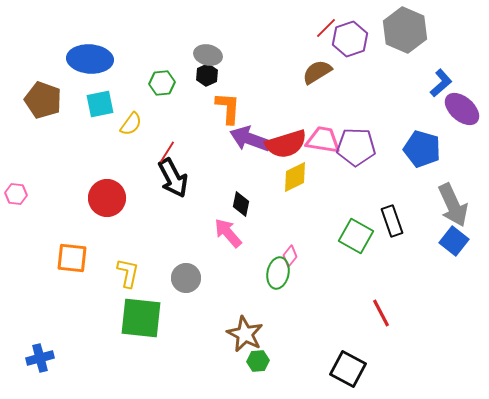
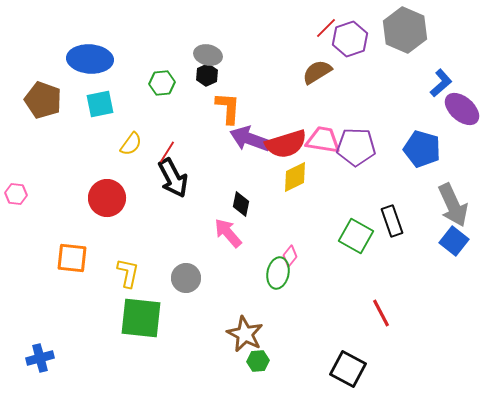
yellow semicircle at (131, 124): moved 20 px down
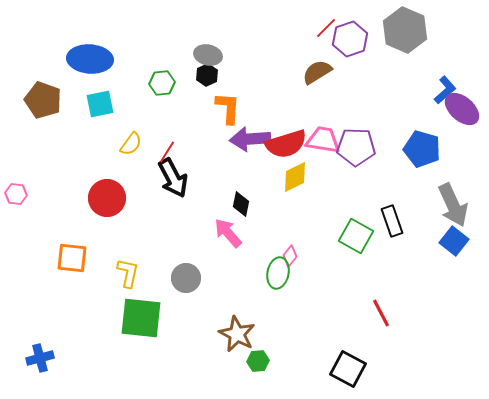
blue L-shape at (441, 83): moved 4 px right, 7 px down
purple arrow at (250, 139): rotated 24 degrees counterclockwise
brown star at (245, 334): moved 8 px left
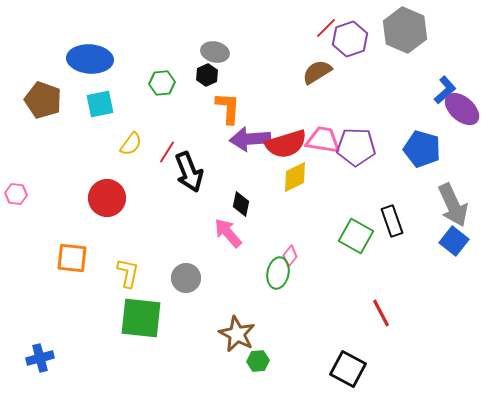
gray ellipse at (208, 55): moved 7 px right, 3 px up
black arrow at (173, 178): moved 16 px right, 6 px up; rotated 6 degrees clockwise
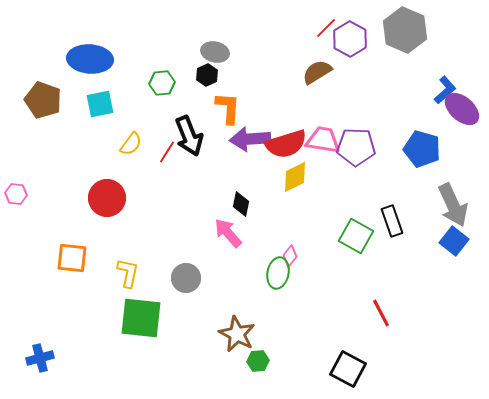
purple hexagon at (350, 39): rotated 12 degrees counterclockwise
black arrow at (189, 172): moved 36 px up
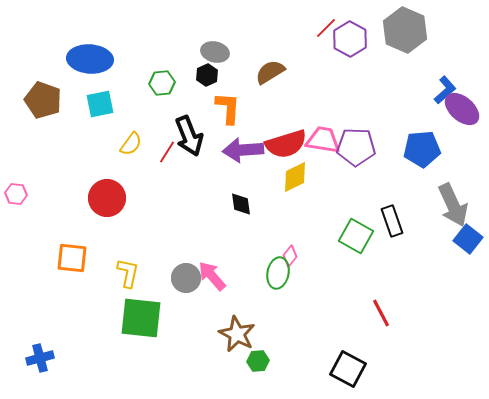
brown semicircle at (317, 72): moved 47 px left
purple arrow at (250, 139): moved 7 px left, 11 px down
blue pentagon at (422, 149): rotated 21 degrees counterclockwise
black diamond at (241, 204): rotated 20 degrees counterclockwise
pink arrow at (228, 233): moved 16 px left, 43 px down
blue square at (454, 241): moved 14 px right, 2 px up
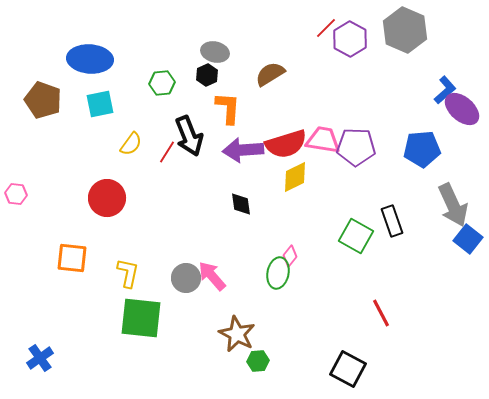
brown semicircle at (270, 72): moved 2 px down
blue cross at (40, 358): rotated 20 degrees counterclockwise
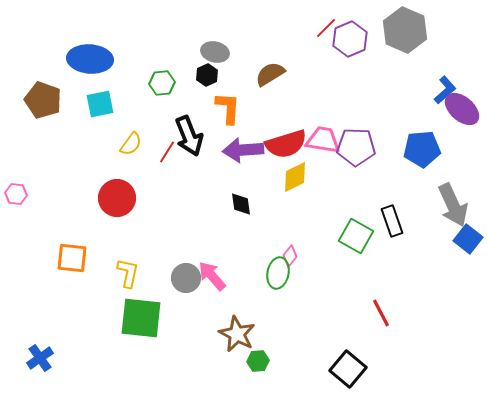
purple hexagon at (350, 39): rotated 8 degrees clockwise
red circle at (107, 198): moved 10 px right
black square at (348, 369): rotated 12 degrees clockwise
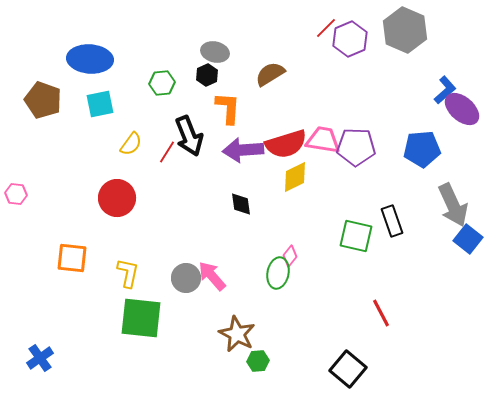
green square at (356, 236): rotated 16 degrees counterclockwise
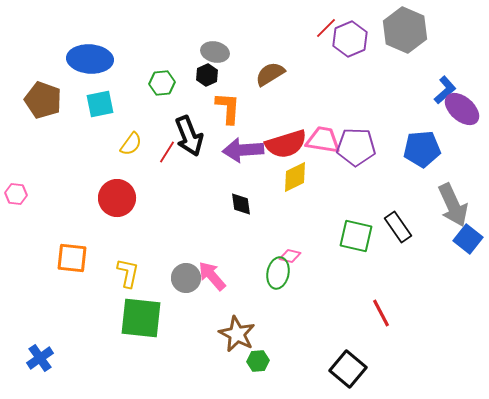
black rectangle at (392, 221): moved 6 px right, 6 px down; rotated 16 degrees counterclockwise
pink diamond at (290, 256): rotated 65 degrees clockwise
